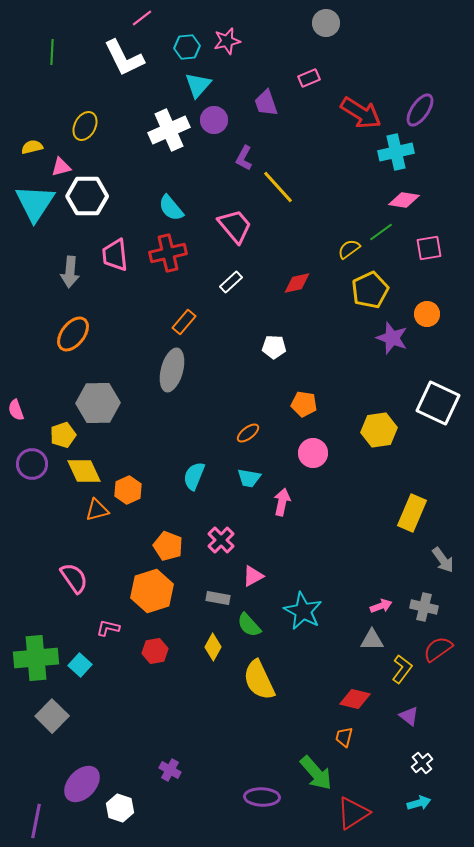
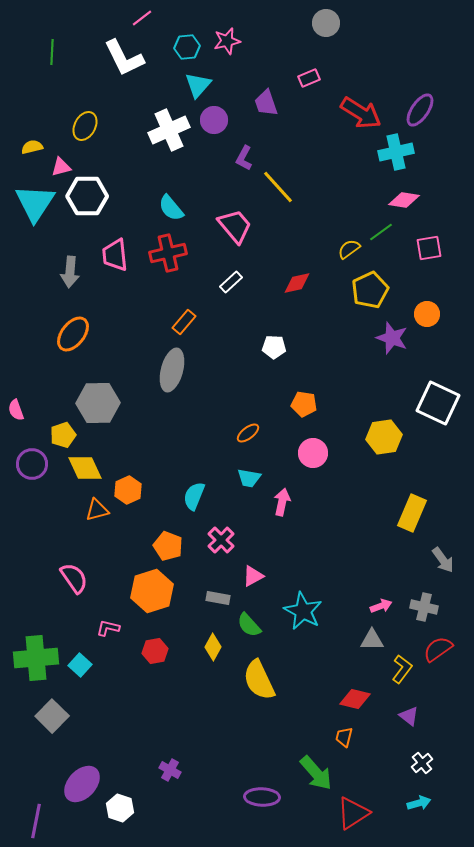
yellow hexagon at (379, 430): moved 5 px right, 7 px down
yellow diamond at (84, 471): moved 1 px right, 3 px up
cyan semicircle at (194, 476): moved 20 px down
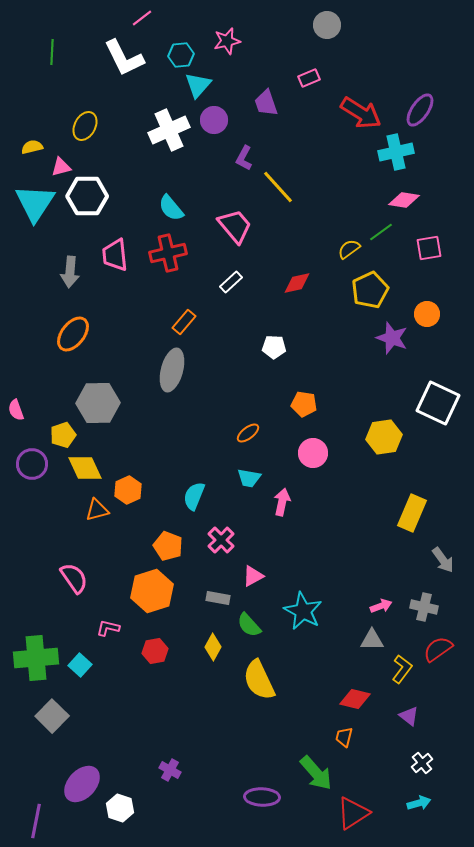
gray circle at (326, 23): moved 1 px right, 2 px down
cyan hexagon at (187, 47): moved 6 px left, 8 px down
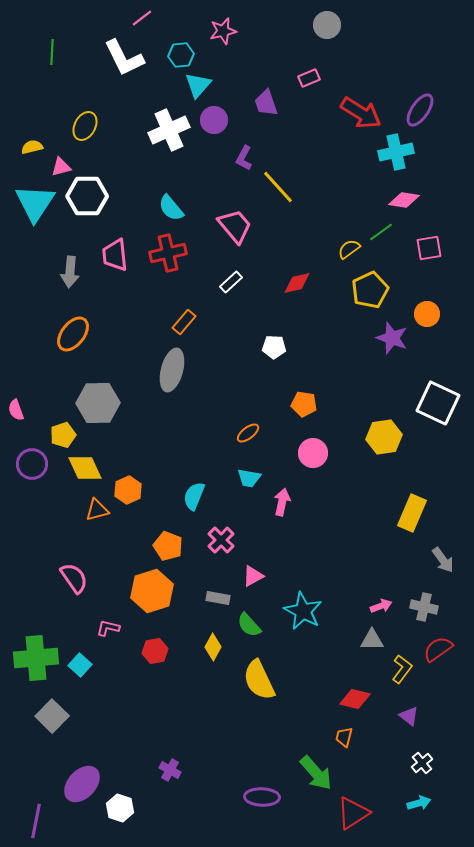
pink star at (227, 41): moved 4 px left, 10 px up
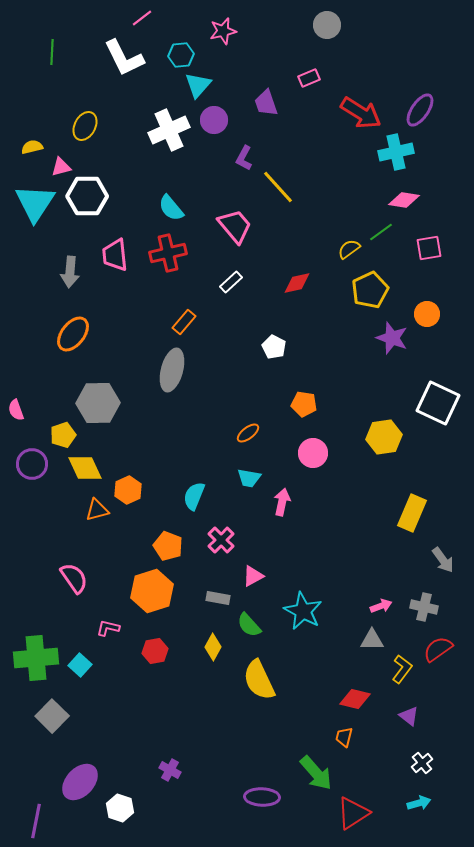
white pentagon at (274, 347): rotated 25 degrees clockwise
purple ellipse at (82, 784): moved 2 px left, 2 px up
